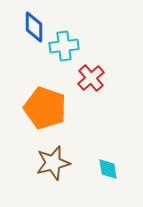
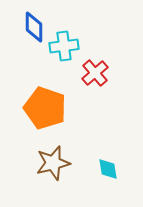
red cross: moved 4 px right, 5 px up
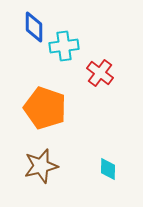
red cross: moved 5 px right; rotated 12 degrees counterclockwise
brown star: moved 12 px left, 3 px down
cyan diamond: rotated 10 degrees clockwise
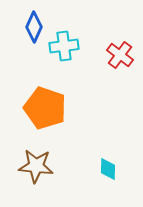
blue diamond: rotated 24 degrees clockwise
red cross: moved 20 px right, 18 px up
brown star: moved 5 px left; rotated 20 degrees clockwise
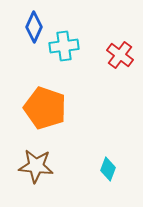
cyan diamond: rotated 20 degrees clockwise
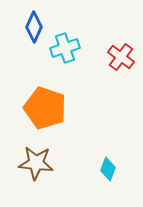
cyan cross: moved 1 px right, 2 px down; rotated 12 degrees counterclockwise
red cross: moved 1 px right, 2 px down
brown star: moved 3 px up
